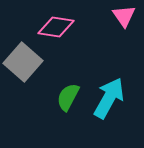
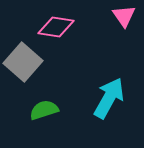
green semicircle: moved 24 px left, 13 px down; rotated 44 degrees clockwise
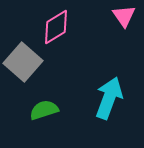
pink diamond: rotated 39 degrees counterclockwise
cyan arrow: rotated 9 degrees counterclockwise
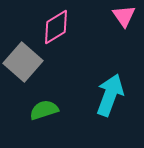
cyan arrow: moved 1 px right, 3 px up
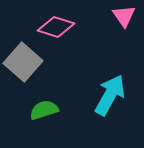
pink diamond: rotated 48 degrees clockwise
cyan arrow: rotated 9 degrees clockwise
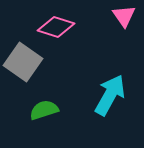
gray square: rotated 6 degrees counterclockwise
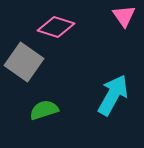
gray square: moved 1 px right
cyan arrow: moved 3 px right
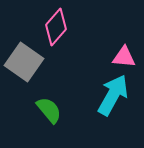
pink triangle: moved 41 px down; rotated 50 degrees counterclockwise
pink diamond: rotated 66 degrees counterclockwise
green semicircle: moved 5 px right; rotated 68 degrees clockwise
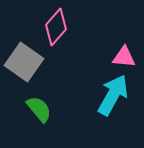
green semicircle: moved 10 px left, 1 px up
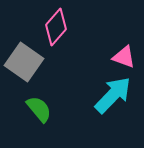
pink triangle: rotated 15 degrees clockwise
cyan arrow: rotated 15 degrees clockwise
